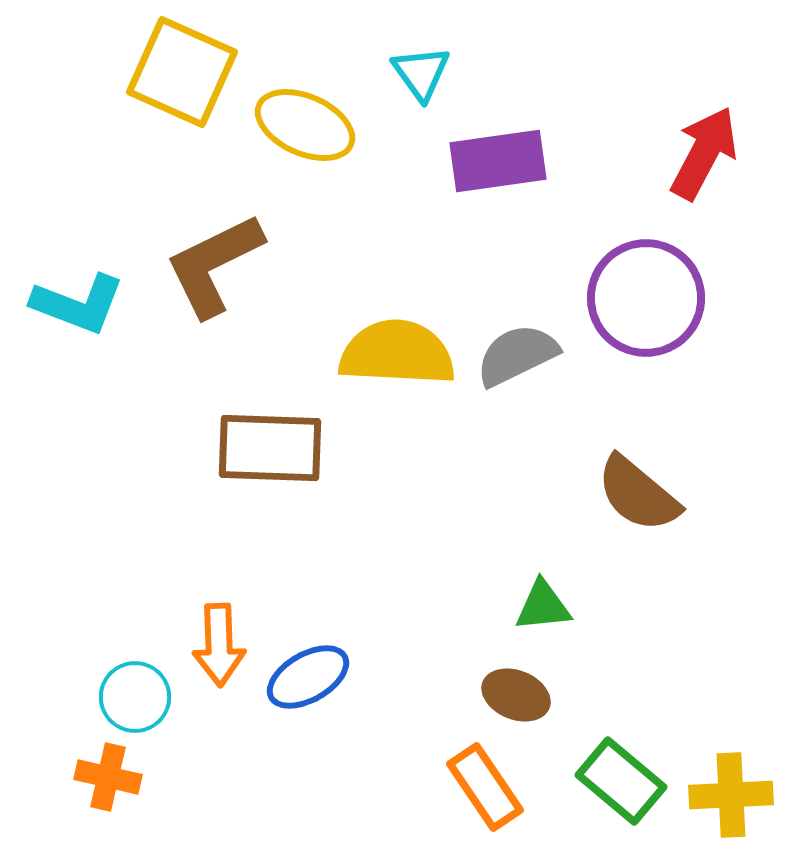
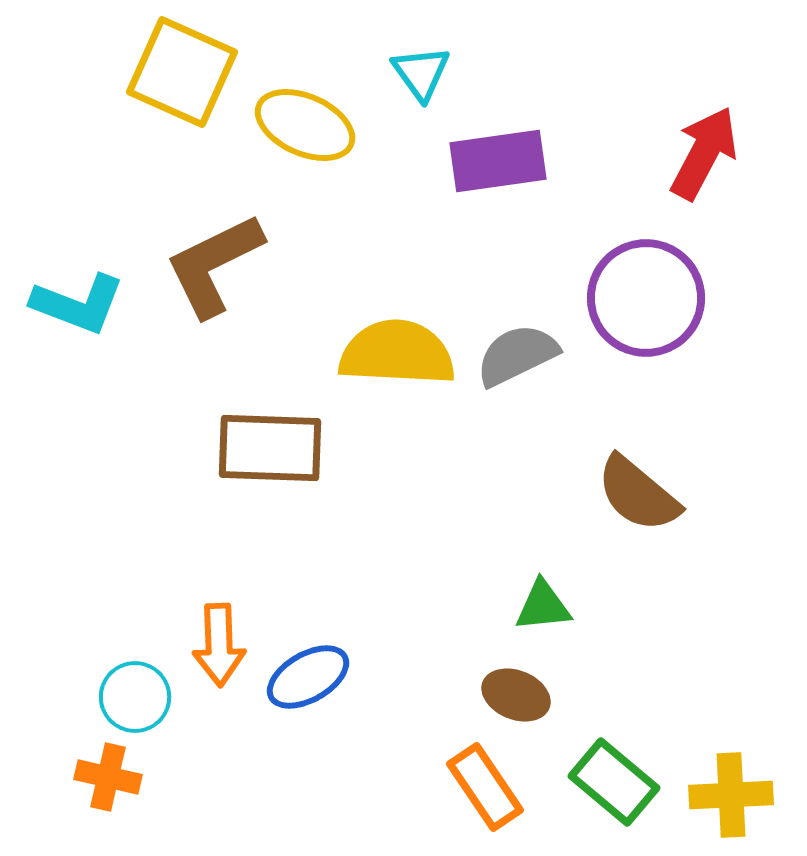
green rectangle: moved 7 px left, 1 px down
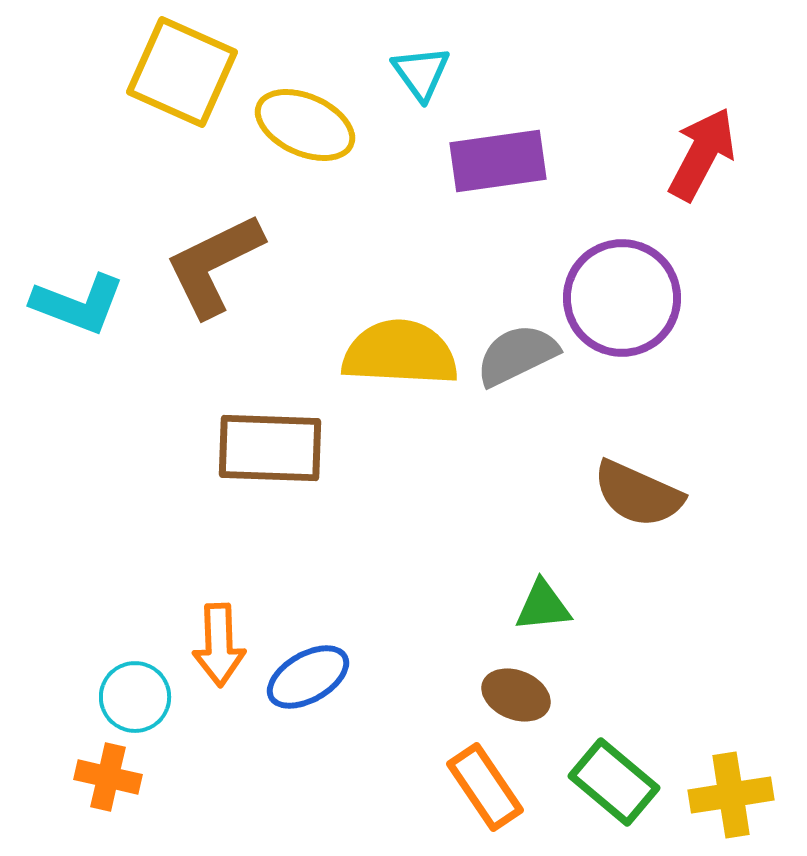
red arrow: moved 2 px left, 1 px down
purple circle: moved 24 px left
yellow semicircle: moved 3 px right
brown semicircle: rotated 16 degrees counterclockwise
yellow cross: rotated 6 degrees counterclockwise
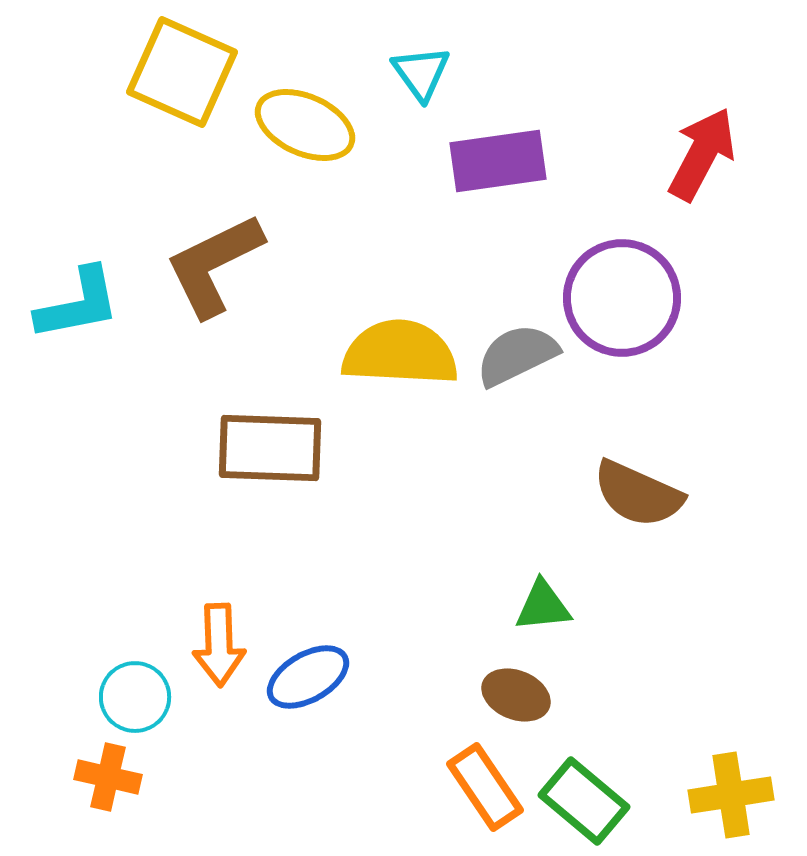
cyan L-shape: rotated 32 degrees counterclockwise
green rectangle: moved 30 px left, 19 px down
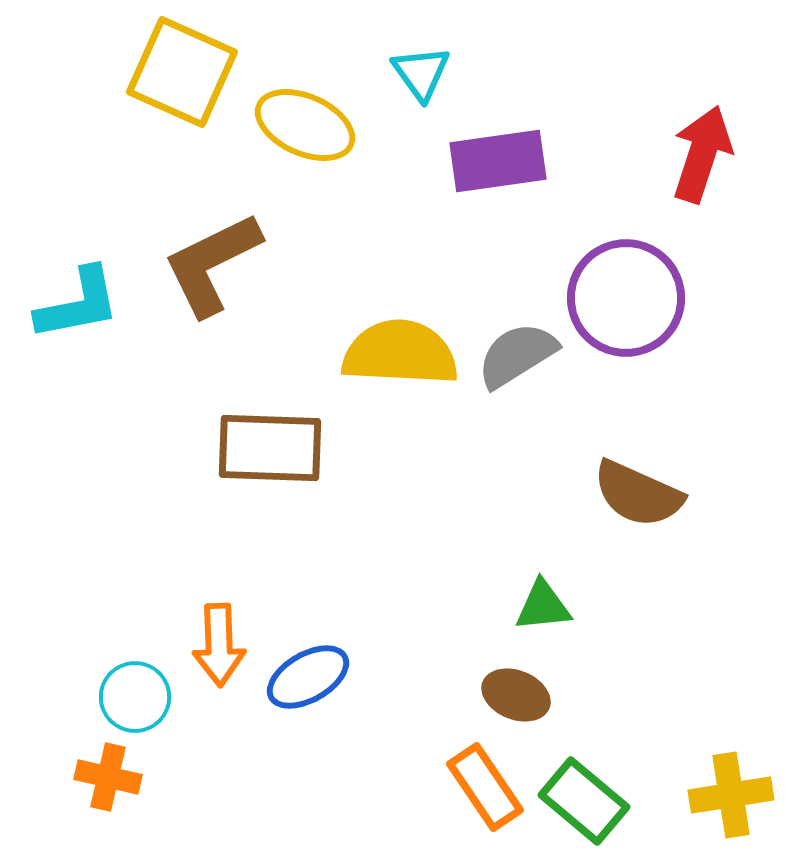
red arrow: rotated 10 degrees counterclockwise
brown L-shape: moved 2 px left, 1 px up
purple circle: moved 4 px right
gray semicircle: rotated 6 degrees counterclockwise
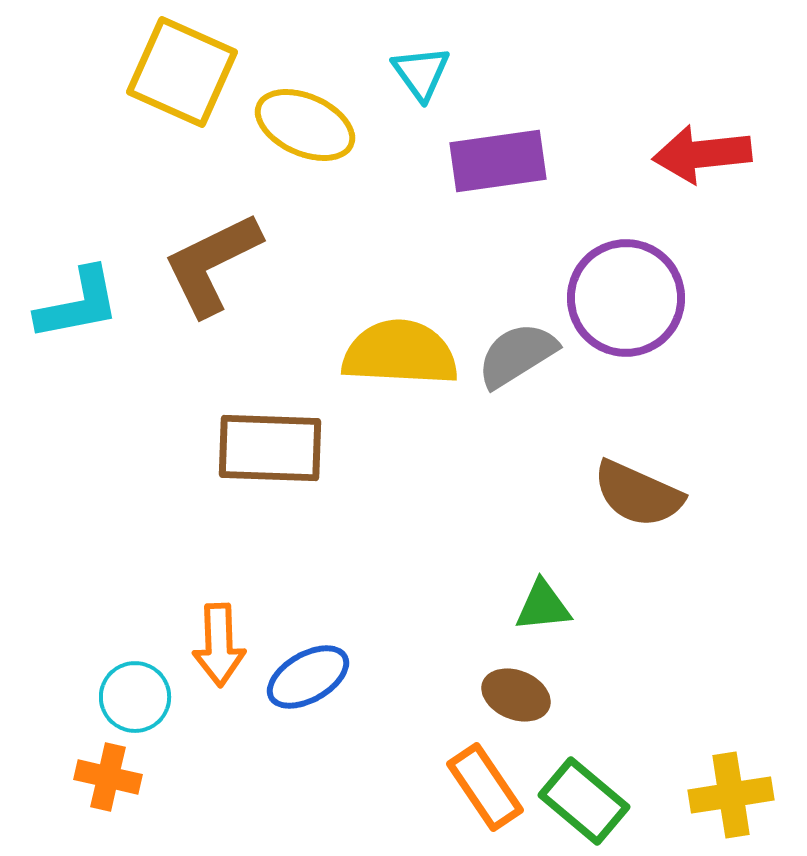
red arrow: rotated 114 degrees counterclockwise
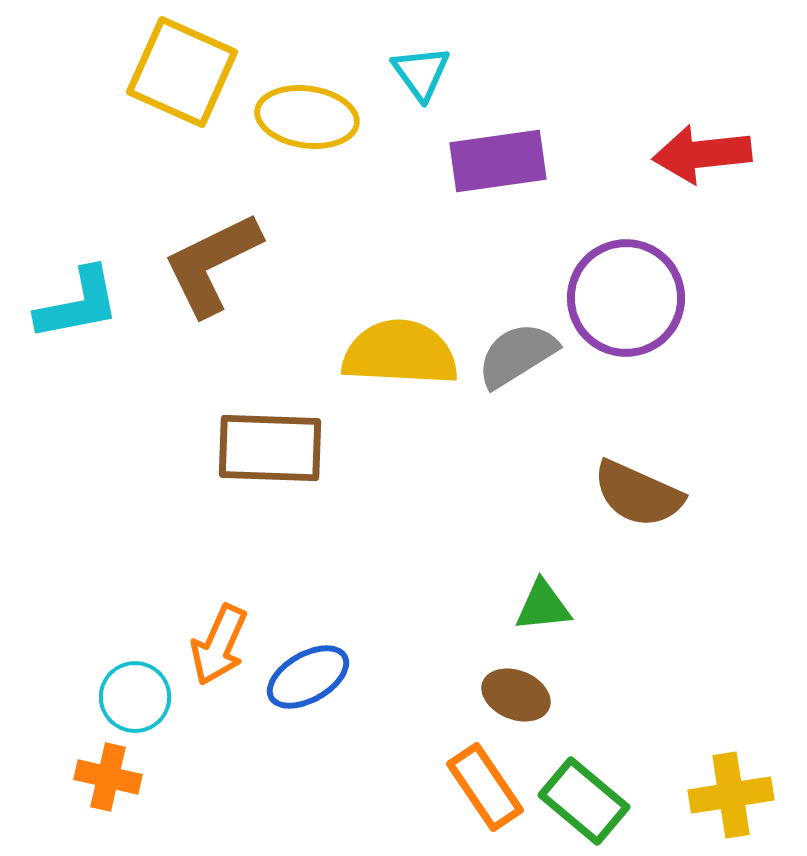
yellow ellipse: moved 2 px right, 8 px up; rotated 16 degrees counterclockwise
orange arrow: rotated 26 degrees clockwise
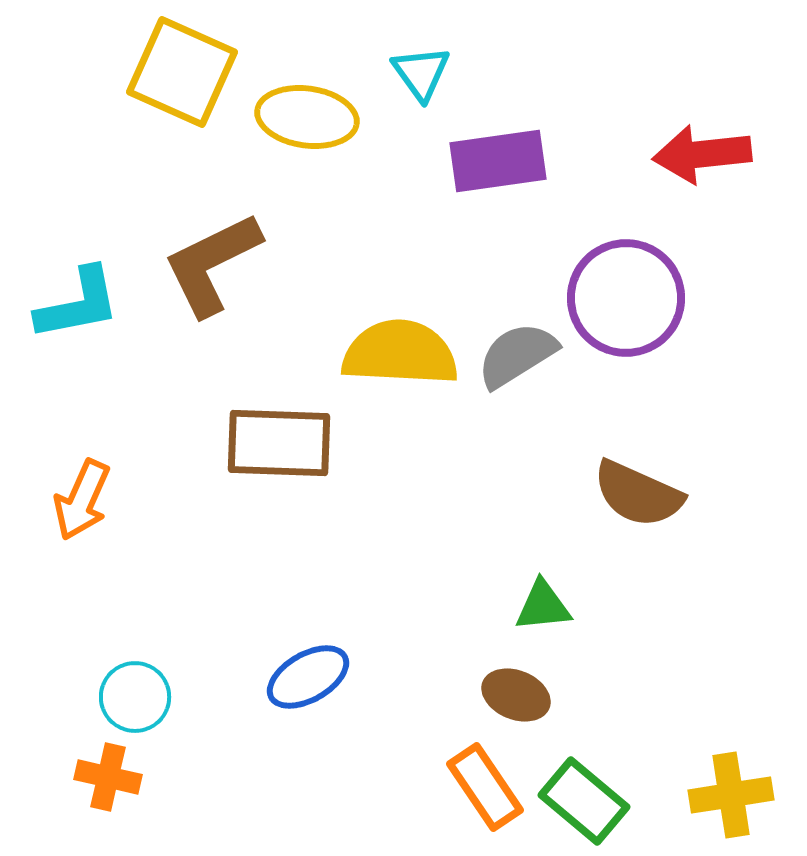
brown rectangle: moved 9 px right, 5 px up
orange arrow: moved 137 px left, 145 px up
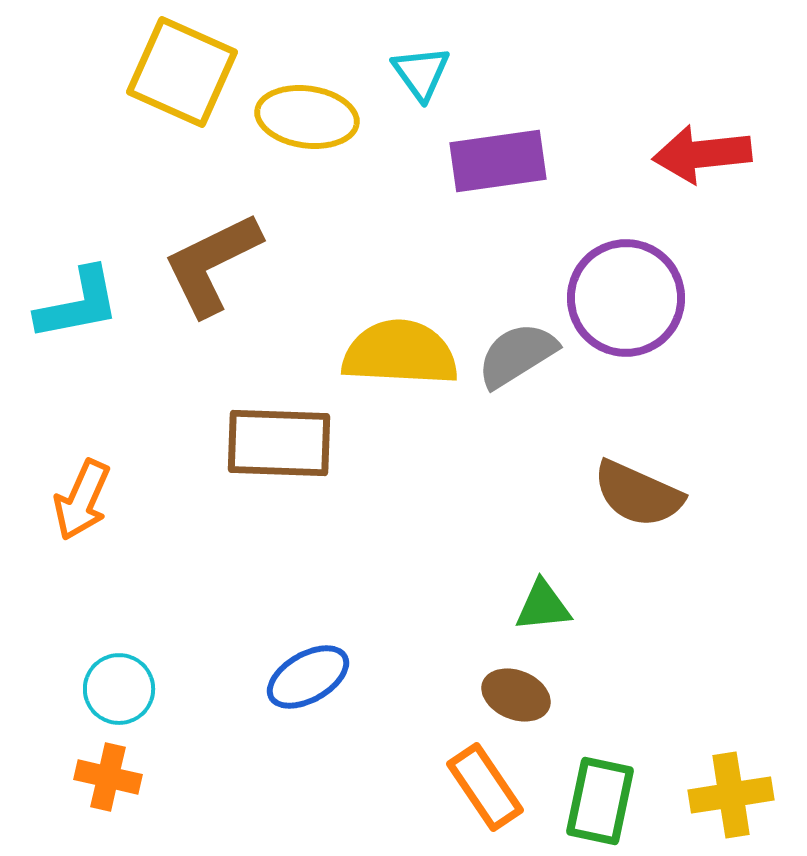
cyan circle: moved 16 px left, 8 px up
green rectangle: moved 16 px right; rotated 62 degrees clockwise
